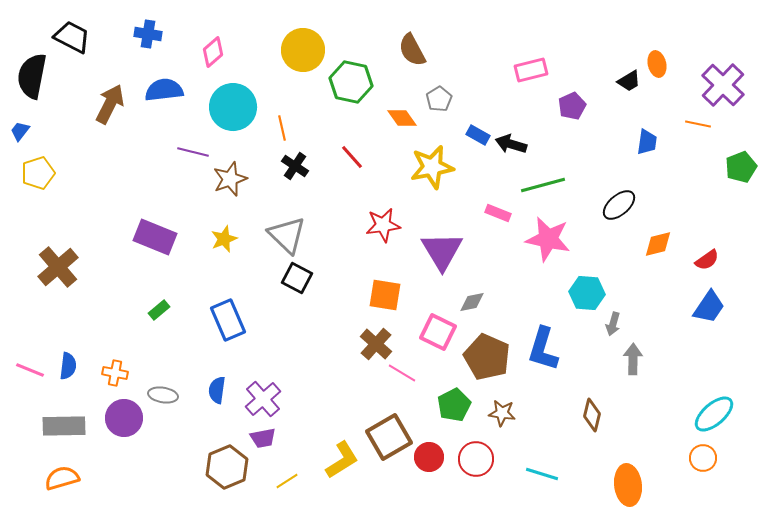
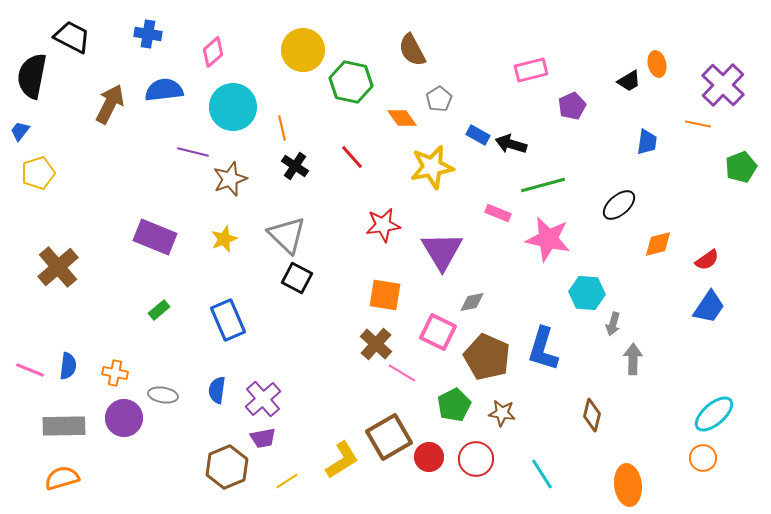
cyan line at (542, 474): rotated 40 degrees clockwise
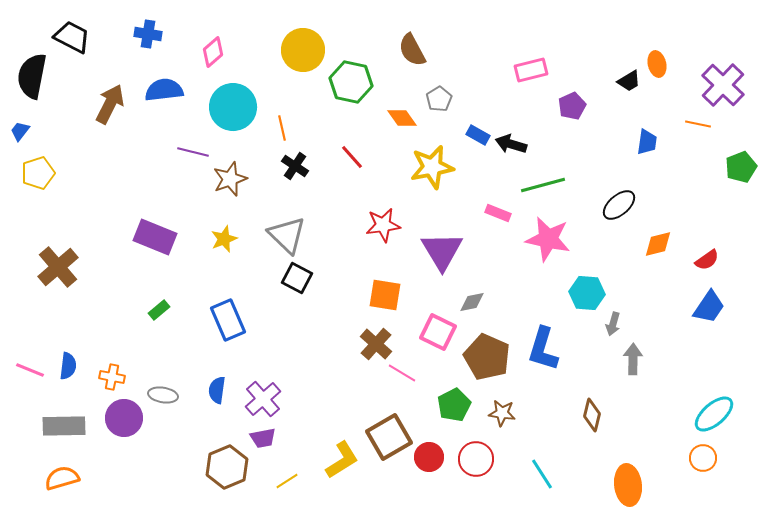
orange cross at (115, 373): moved 3 px left, 4 px down
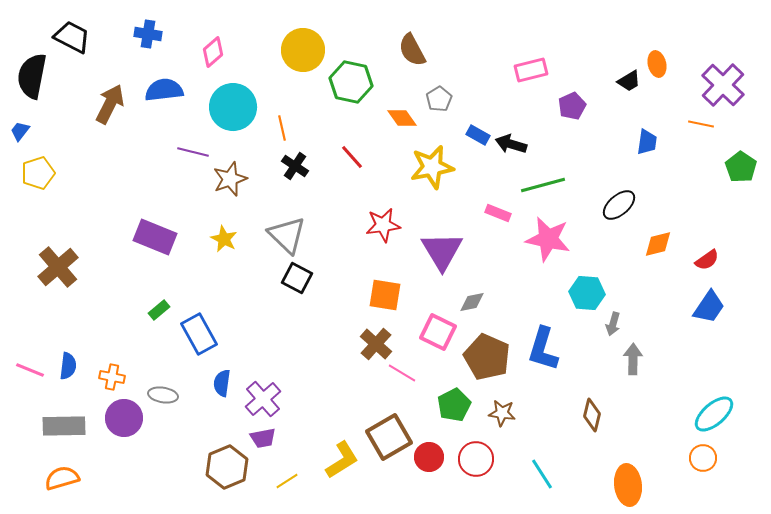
orange line at (698, 124): moved 3 px right
green pentagon at (741, 167): rotated 16 degrees counterclockwise
yellow star at (224, 239): rotated 24 degrees counterclockwise
blue rectangle at (228, 320): moved 29 px left, 14 px down; rotated 6 degrees counterclockwise
blue semicircle at (217, 390): moved 5 px right, 7 px up
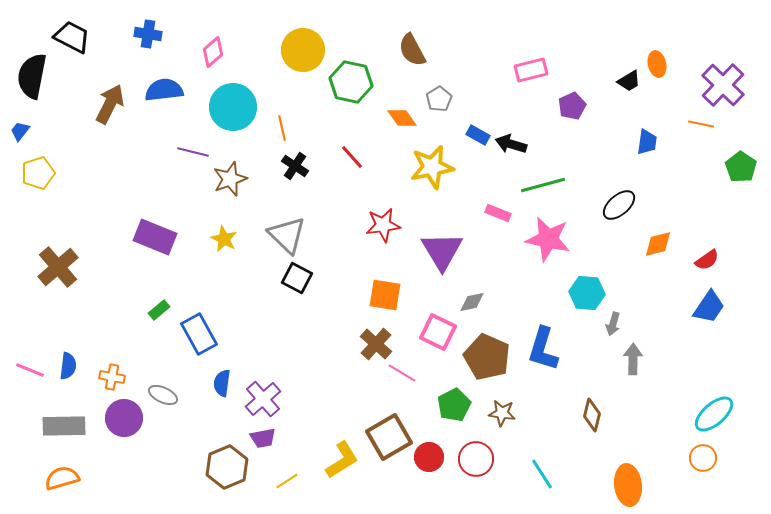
gray ellipse at (163, 395): rotated 16 degrees clockwise
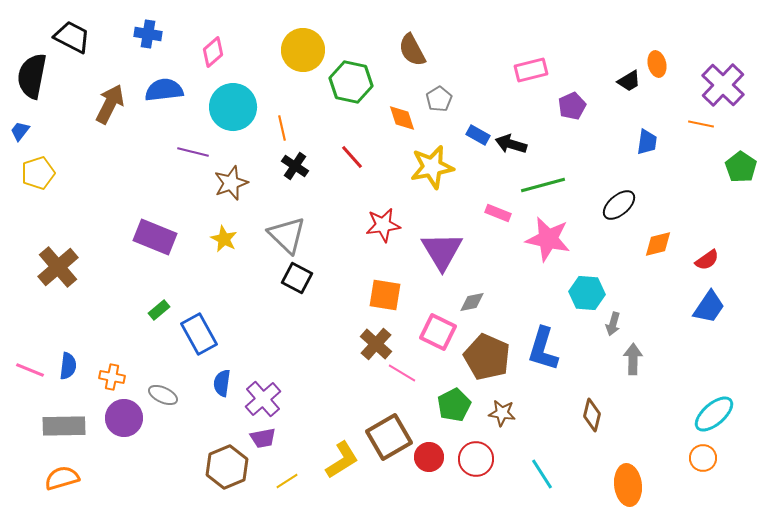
orange diamond at (402, 118): rotated 16 degrees clockwise
brown star at (230, 179): moved 1 px right, 4 px down
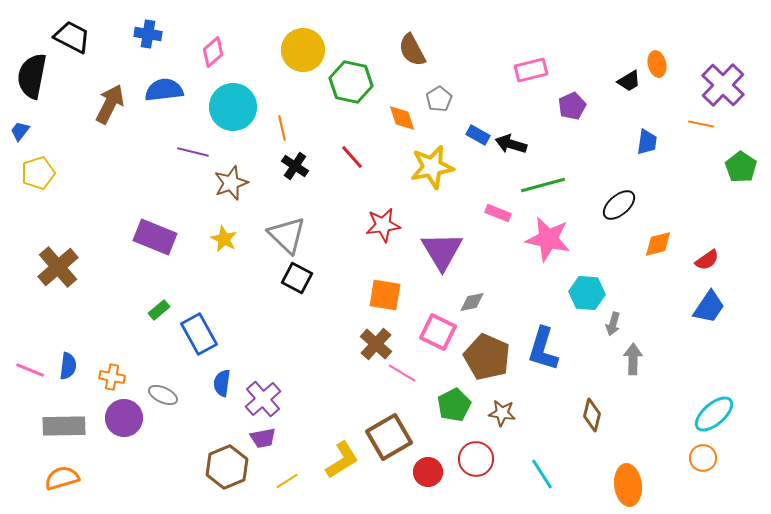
red circle at (429, 457): moved 1 px left, 15 px down
